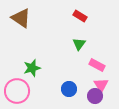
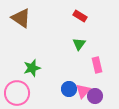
pink rectangle: rotated 49 degrees clockwise
pink triangle: moved 18 px left, 6 px down; rotated 14 degrees clockwise
pink circle: moved 2 px down
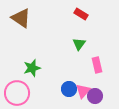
red rectangle: moved 1 px right, 2 px up
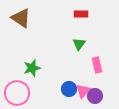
red rectangle: rotated 32 degrees counterclockwise
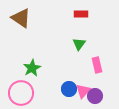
green star: rotated 12 degrees counterclockwise
pink circle: moved 4 px right
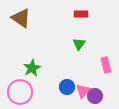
pink rectangle: moved 9 px right
blue circle: moved 2 px left, 2 px up
pink circle: moved 1 px left, 1 px up
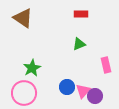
brown triangle: moved 2 px right
green triangle: rotated 32 degrees clockwise
pink circle: moved 4 px right, 1 px down
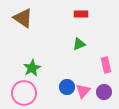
purple circle: moved 9 px right, 4 px up
